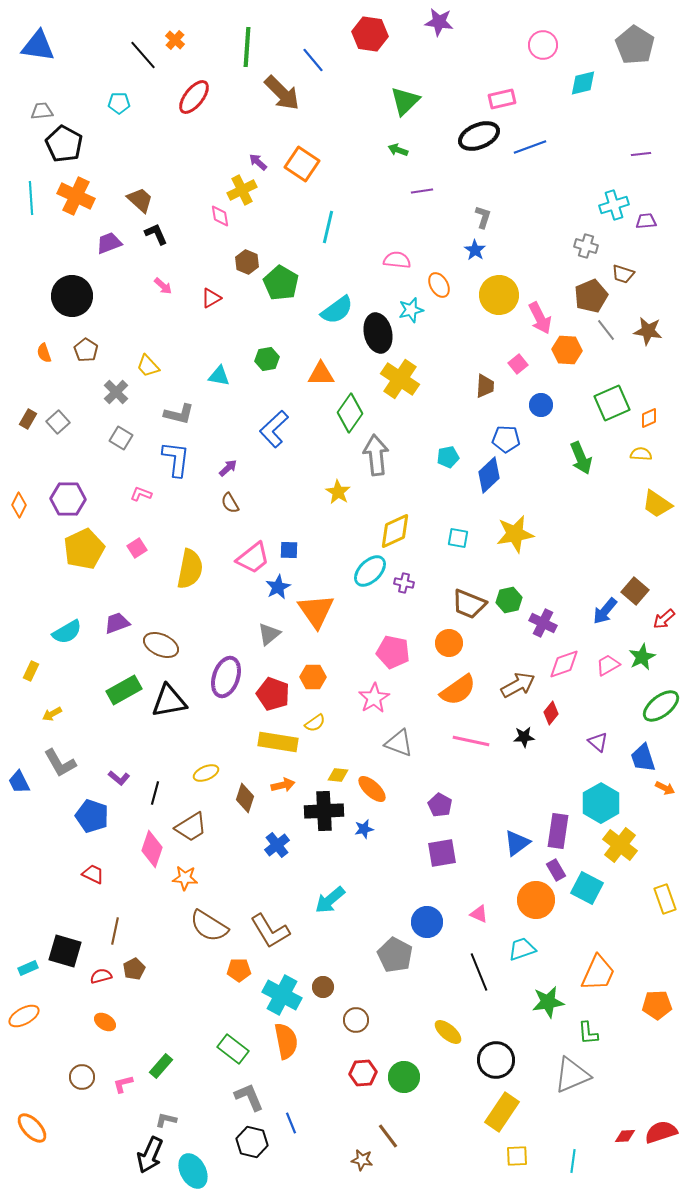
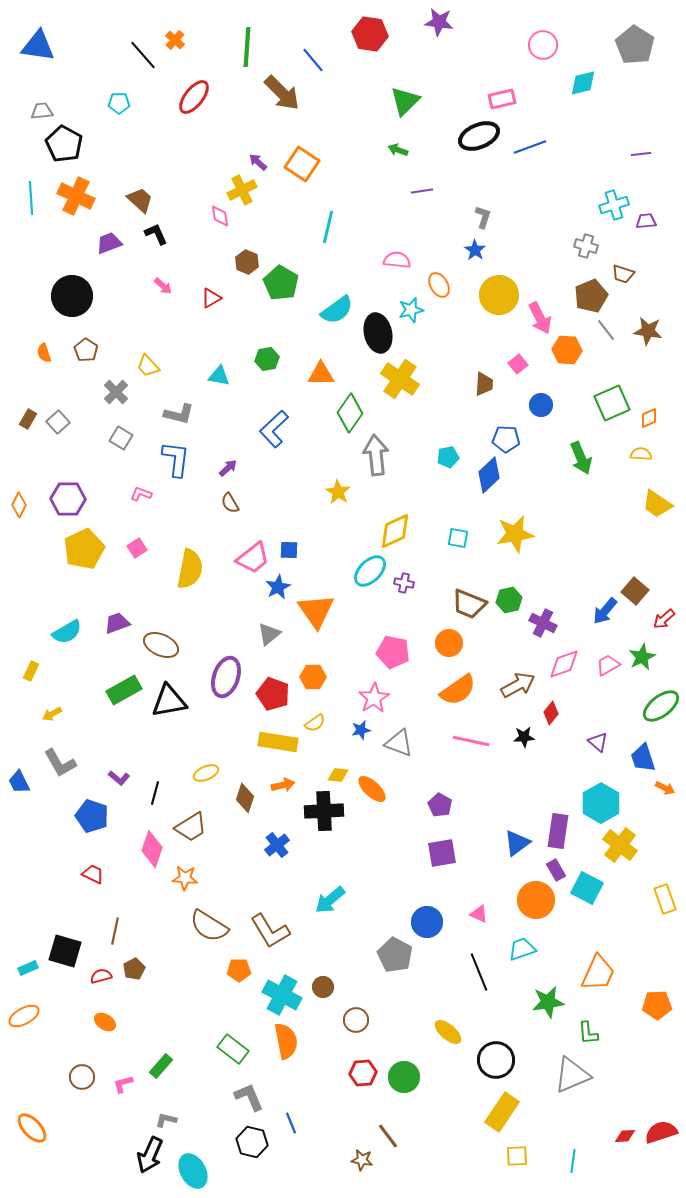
brown trapezoid at (485, 386): moved 1 px left, 2 px up
blue star at (364, 829): moved 3 px left, 99 px up
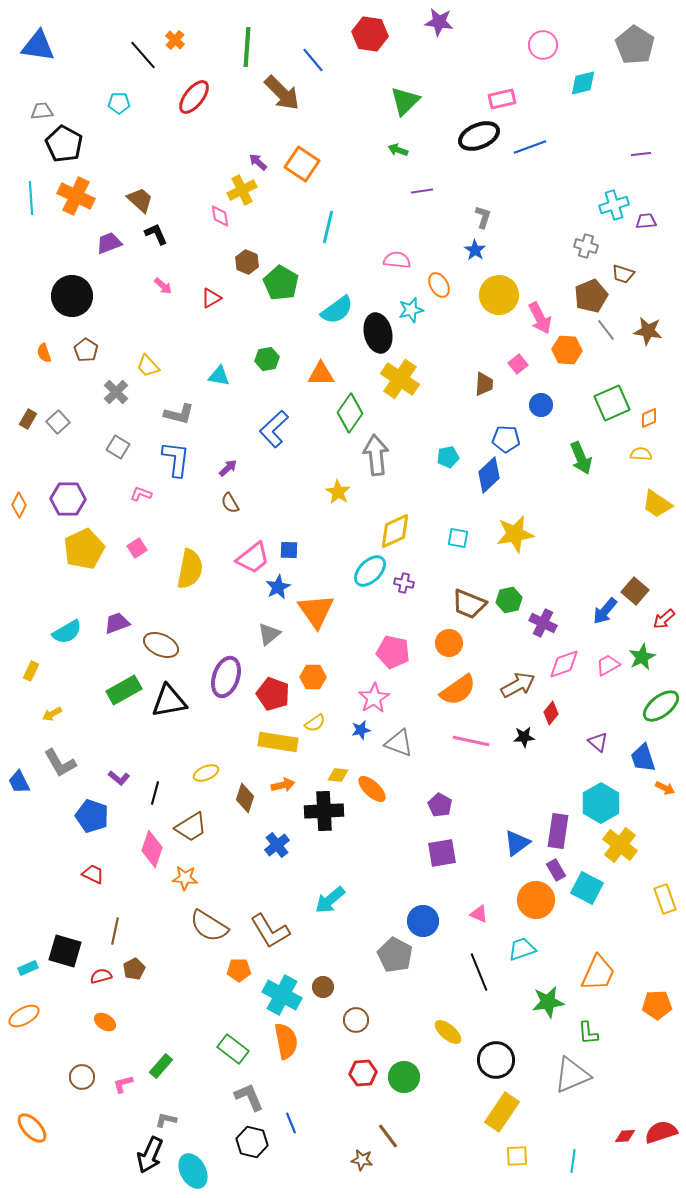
gray square at (121, 438): moved 3 px left, 9 px down
blue circle at (427, 922): moved 4 px left, 1 px up
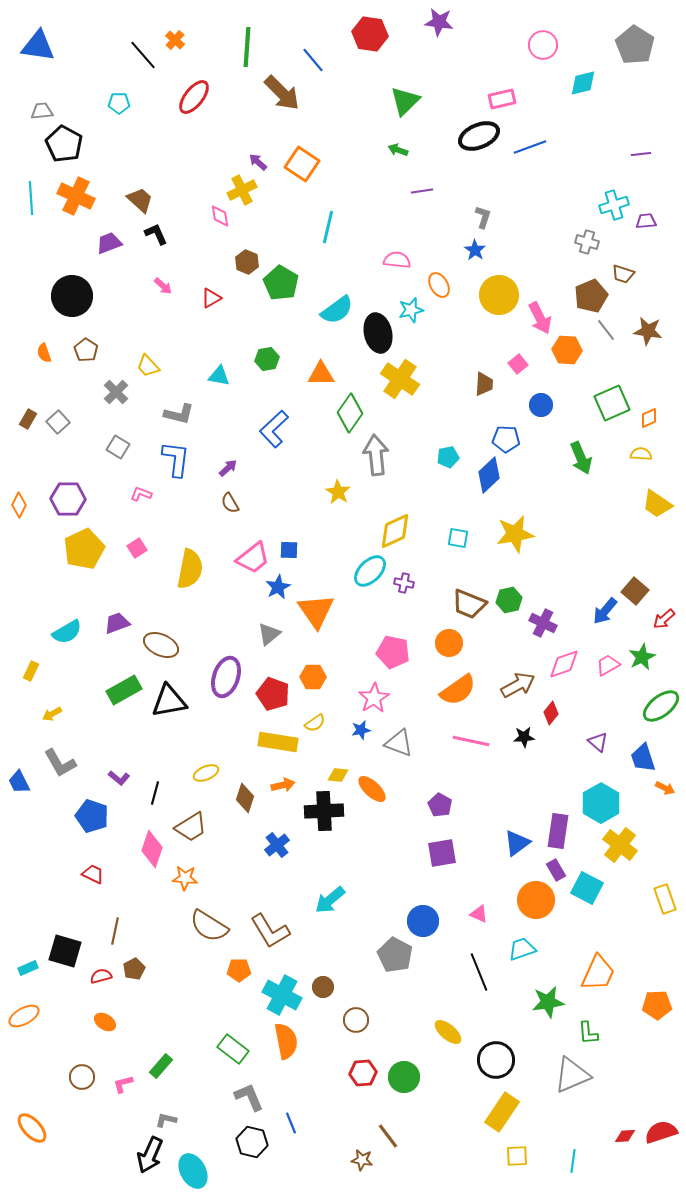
gray cross at (586, 246): moved 1 px right, 4 px up
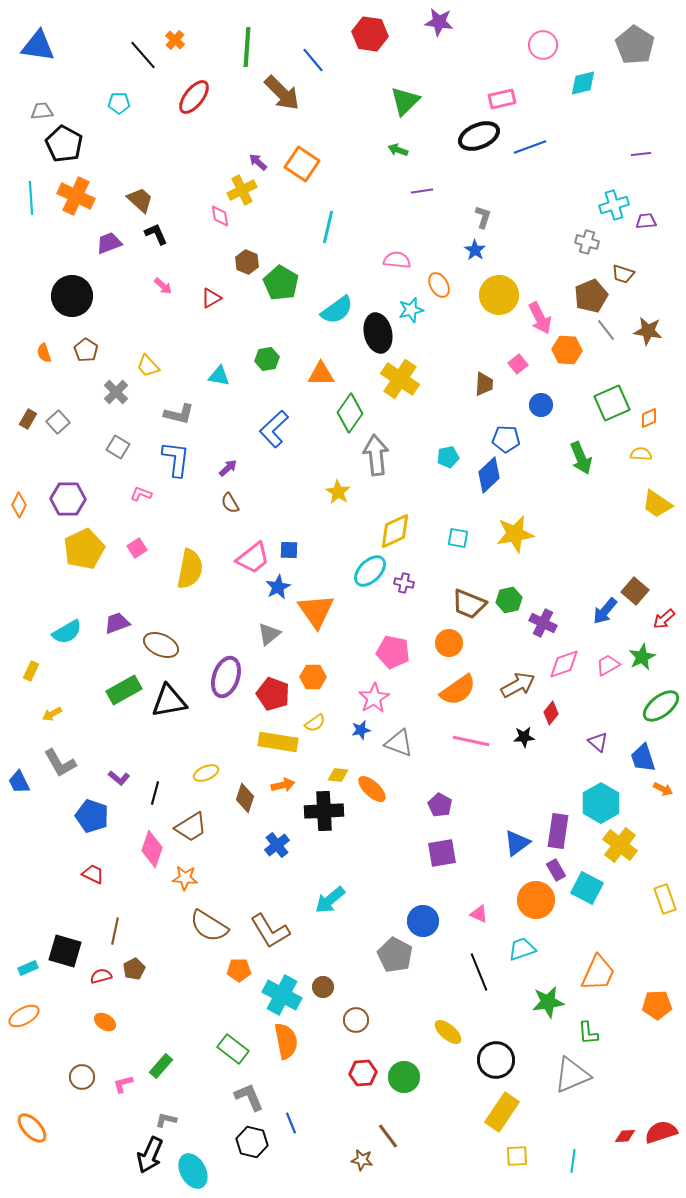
orange arrow at (665, 788): moved 2 px left, 1 px down
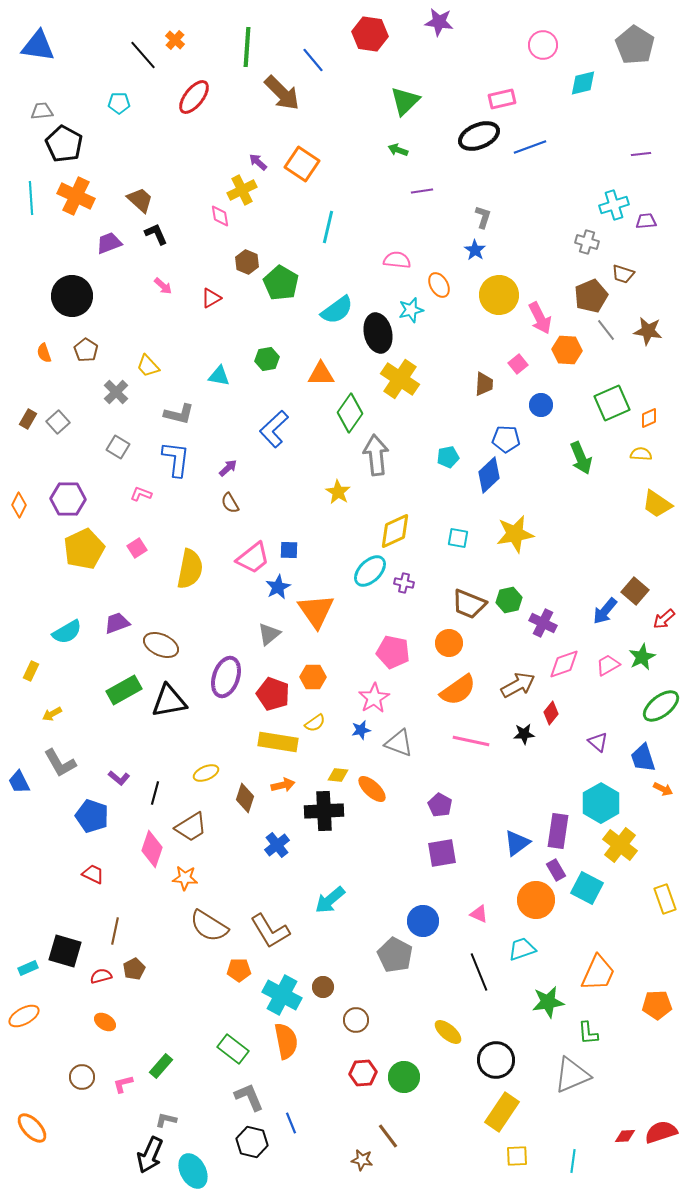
black star at (524, 737): moved 3 px up
